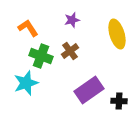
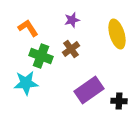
brown cross: moved 1 px right, 2 px up
cyan star: rotated 15 degrees clockwise
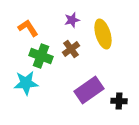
yellow ellipse: moved 14 px left
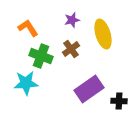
purple rectangle: moved 1 px up
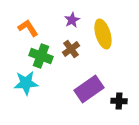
purple star: rotated 14 degrees counterclockwise
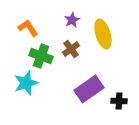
cyan star: rotated 15 degrees counterclockwise
